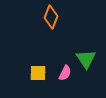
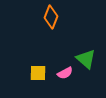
green triangle: rotated 15 degrees counterclockwise
pink semicircle: rotated 35 degrees clockwise
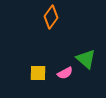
orange diamond: rotated 15 degrees clockwise
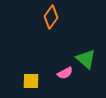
yellow square: moved 7 px left, 8 px down
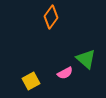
yellow square: rotated 30 degrees counterclockwise
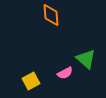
orange diamond: moved 2 px up; rotated 40 degrees counterclockwise
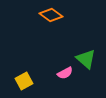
orange diamond: rotated 50 degrees counterclockwise
yellow square: moved 7 px left
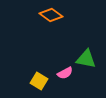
green triangle: rotated 30 degrees counterclockwise
yellow square: moved 15 px right; rotated 30 degrees counterclockwise
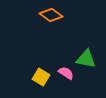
pink semicircle: moved 1 px right; rotated 119 degrees counterclockwise
yellow square: moved 2 px right, 4 px up
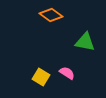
green triangle: moved 1 px left, 17 px up
pink semicircle: moved 1 px right
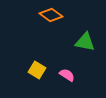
pink semicircle: moved 2 px down
yellow square: moved 4 px left, 7 px up
